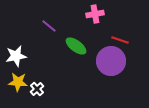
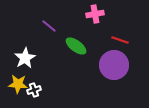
white star: moved 9 px right, 2 px down; rotated 20 degrees counterclockwise
purple circle: moved 3 px right, 4 px down
yellow star: moved 2 px down
white cross: moved 3 px left, 1 px down; rotated 24 degrees clockwise
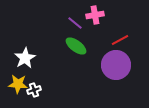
pink cross: moved 1 px down
purple line: moved 26 px right, 3 px up
red line: rotated 48 degrees counterclockwise
purple circle: moved 2 px right
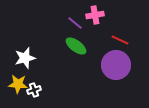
red line: rotated 54 degrees clockwise
white star: rotated 15 degrees clockwise
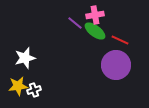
green ellipse: moved 19 px right, 15 px up
yellow star: moved 2 px down; rotated 12 degrees counterclockwise
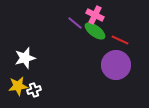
pink cross: rotated 36 degrees clockwise
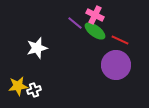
white star: moved 12 px right, 10 px up
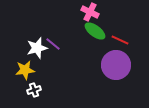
pink cross: moved 5 px left, 3 px up
purple line: moved 22 px left, 21 px down
yellow star: moved 7 px right, 16 px up
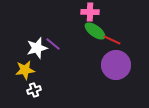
pink cross: rotated 24 degrees counterclockwise
red line: moved 8 px left
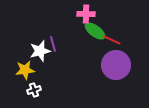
pink cross: moved 4 px left, 2 px down
purple line: rotated 35 degrees clockwise
white star: moved 3 px right, 3 px down
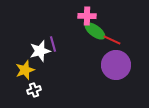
pink cross: moved 1 px right, 2 px down
yellow star: rotated 12 degrees counterclockwise
